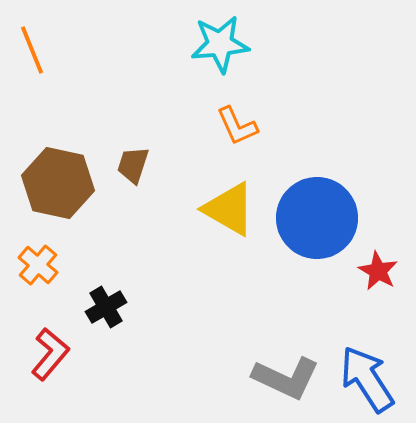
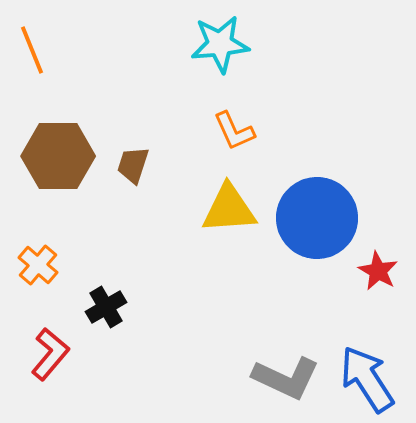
orange L-shape: moved 3 px left, 5 px down
brown hexagon: moved 27 px up; rotated 12 degrees counterclockwise
yellow triangle: rotated 34 degrees counterclockwise
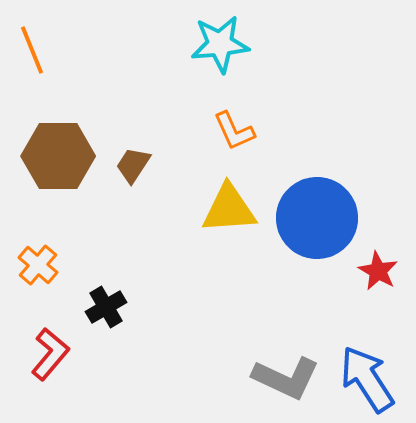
brown trapezoid: rotated 15 degrees clockwise
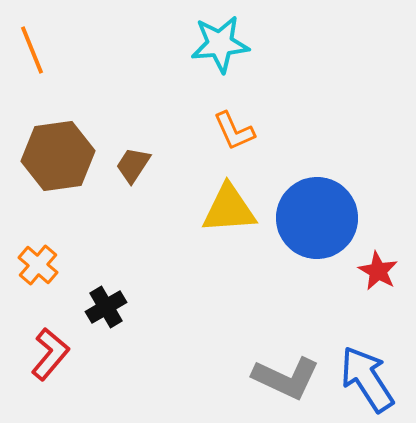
brown hexagon: rotated 8 degrees counterclockwise
